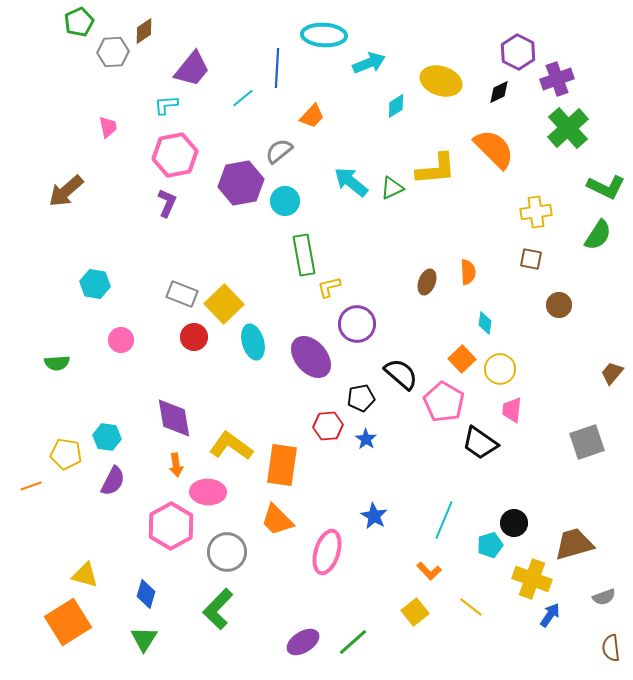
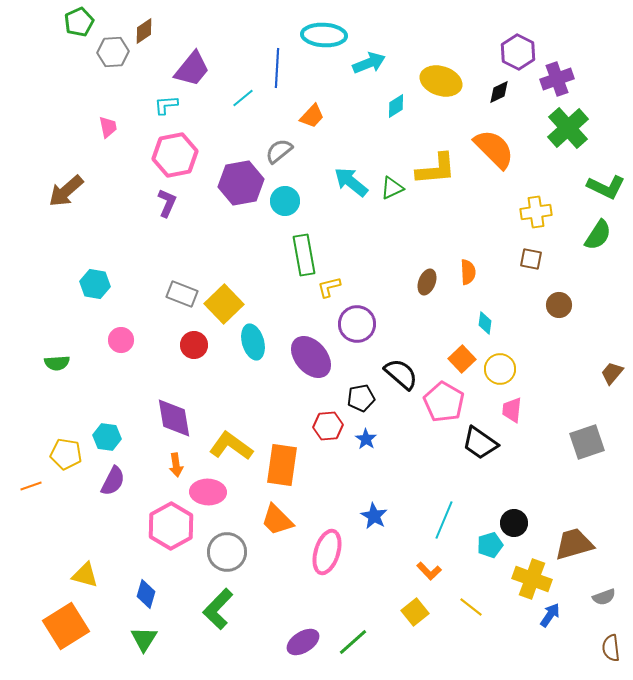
red circle at (194, 337): moved 8 px down
orange square at (68, 622): moved 2 px left, 4 px down
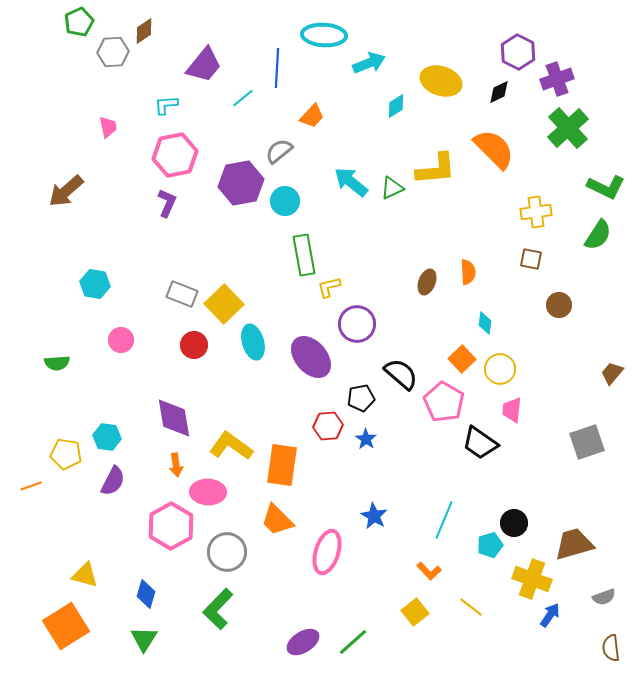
purple trapezoid at (192, 69): moved 12 px right, 4 px up
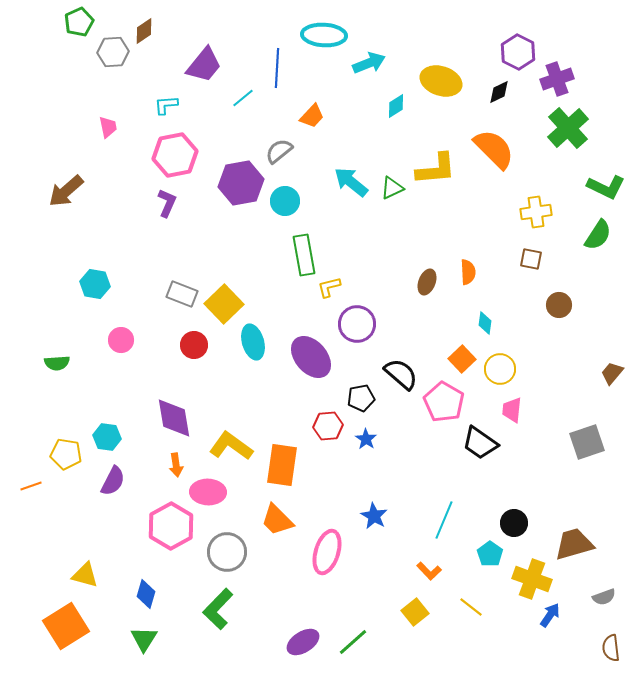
cyan pentagon at (490, 545): moved 9 px down; rotated 20 degrees counterclockwise
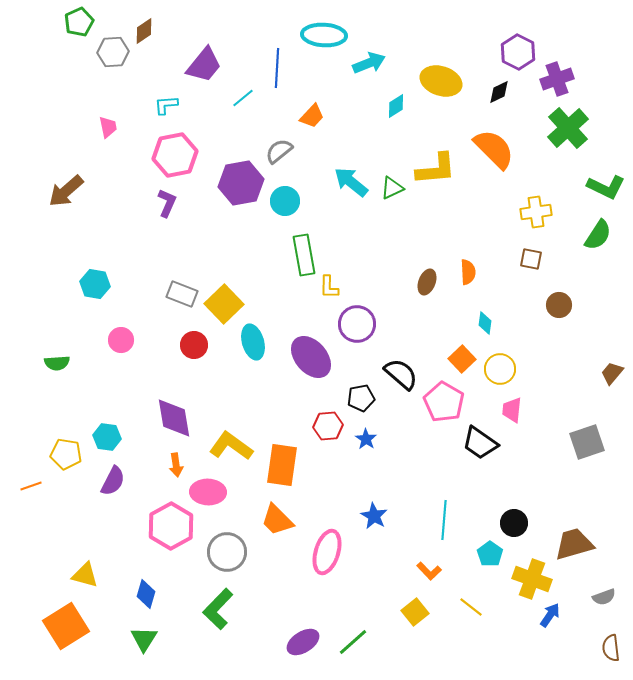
yellow L-shape at (329, 287): rotated 75 degrees counterclockwise
cyan line at (444, 520): rotated 18 degrees counterclockwise
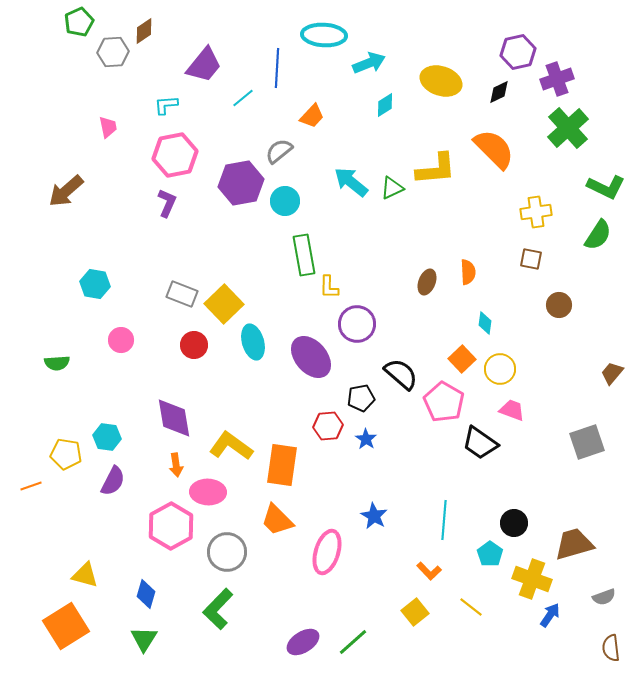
purple hexagon at (518, 52): rotated 20 degrees clockwise
cyan diamond at (396, 106): moved 11 px left, 1 px up
pink trapezoid at (512, 410): rotated 104 degrees clockwise
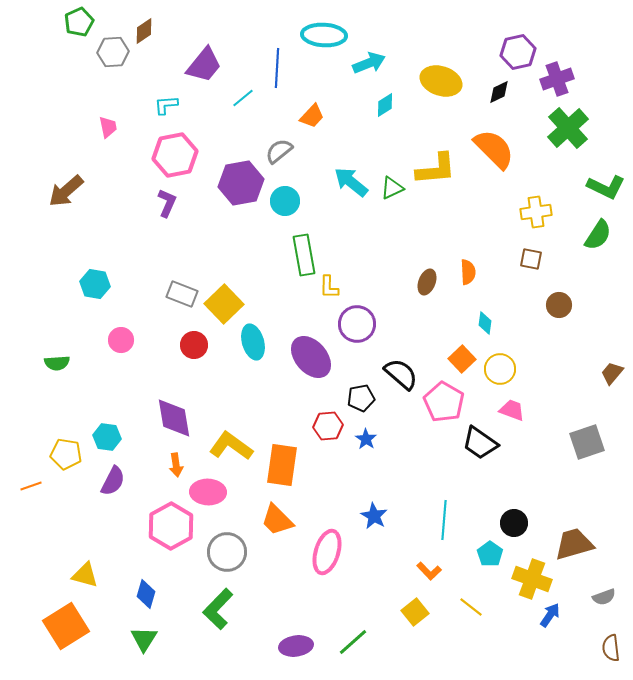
purple ellipse at (303, 642): moved 7 px left, 4 px down; rotated 24 degrees clockwise
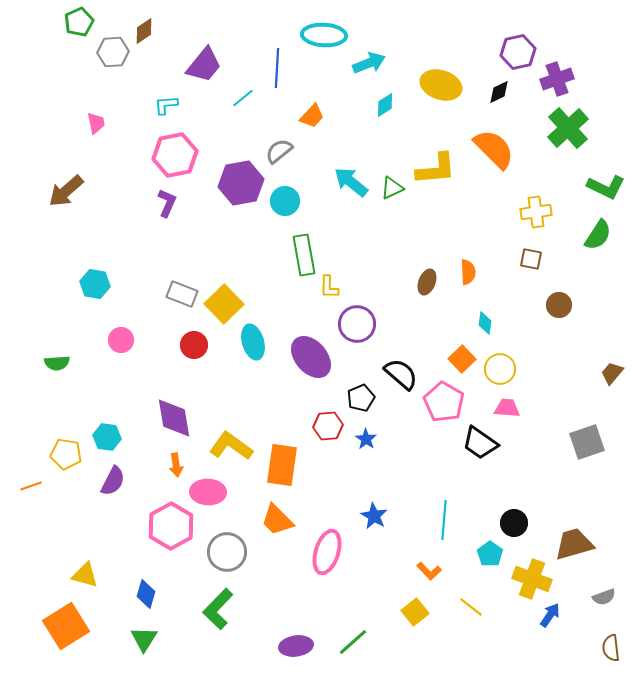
yellow ellipse at (441, 81): moved 4 px down
pink trapezoid at (108, 127): moved 12 px left, 4 px up
black pentagon at (361, 398): rotated 12 degrees counterclockwise
pink trapezoid at (512, 410): moved 5 px left, 2 px up; rotated 16 degrees counterclockwise
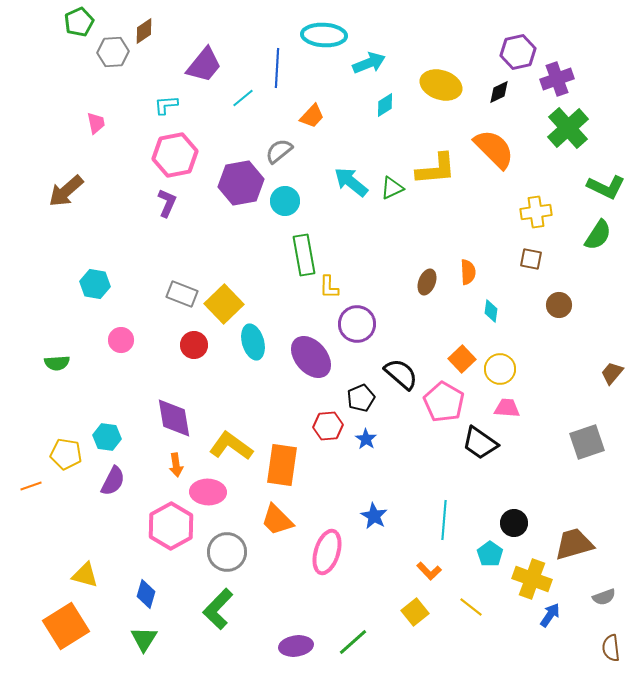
cyan diamond at (485, 323): moved 6 px right, 12 px up
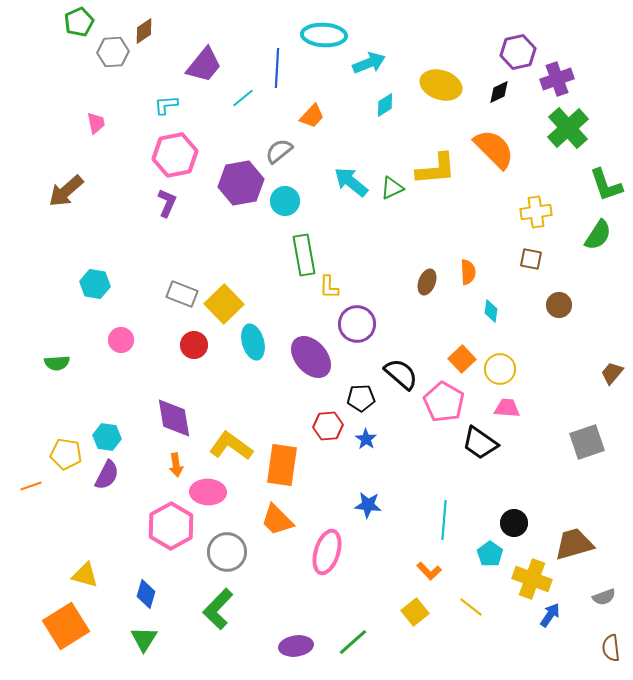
green L-shape at (606, 187): moved 2 px up; rotated 45 degrees clockwise
black pentagon at (361, 398): rotated 20 degrees clockwise
purple semicircle at (113, 481): moved 6 px left, 6 px up
blue star at (374, 516): moved 6 px left, 11 px up; rotated 24 degrees counterclockwise
